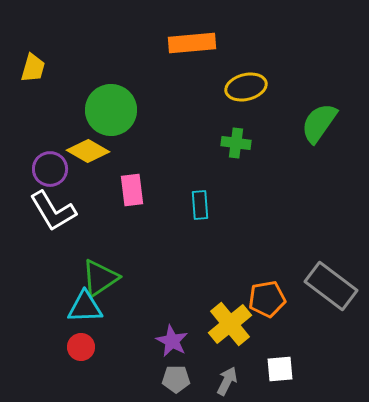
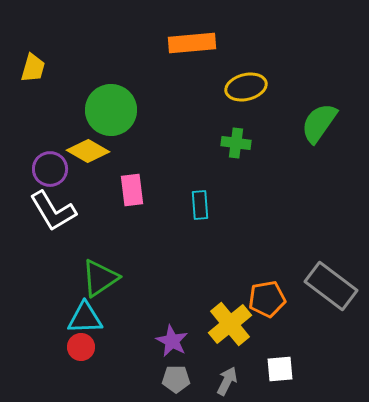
cyan triangle: moved 11 px down
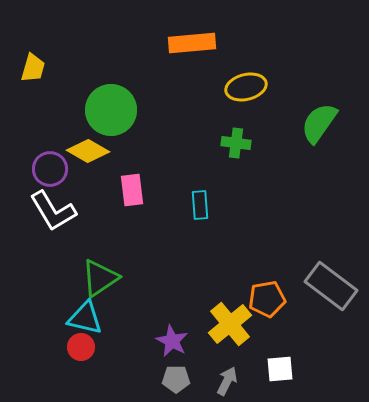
cyan triangle: rotated 15 degrees clockwise
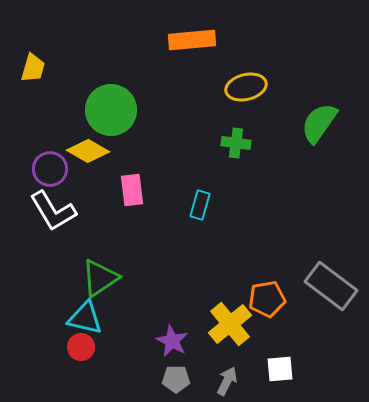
orange rectangle: moved 3 px up
cyan rectangle: rotated 20 degrees clockwise
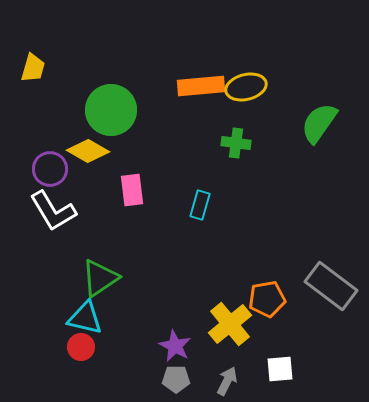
orange rectangle: moved 9 px right, 46 px down
purple star: moved 3 px right, 5 px down
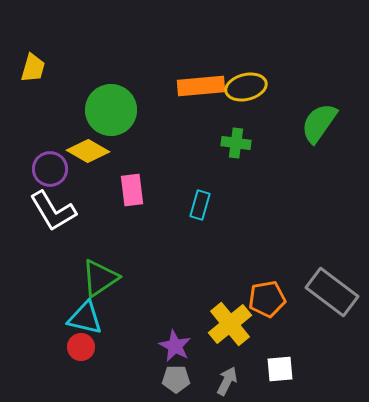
gray rectangle: moved 1 px right, 6 px down
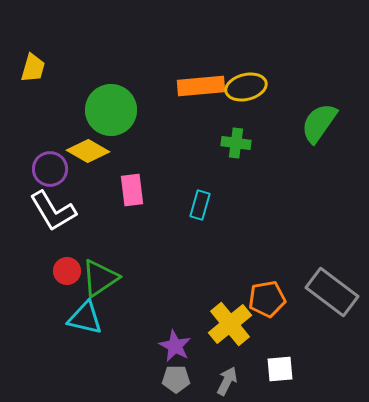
red circle: moved 14 px left, 76 px up
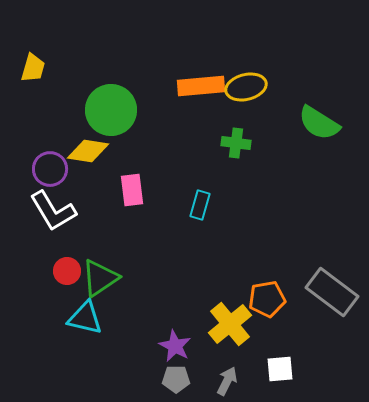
green semicircle: rotated 93 degrees counterclockwise
yellow diamond: rotated 21 degrees counterclockwise
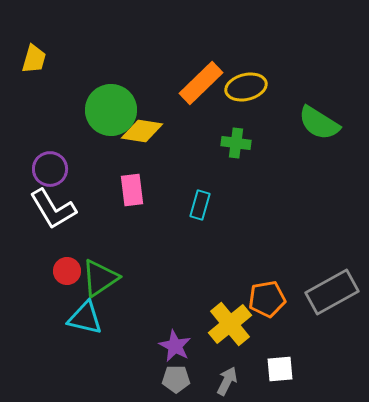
yellow trapezoid: moved 1 px right, 9 px up
orange rectangle: moved 3 px up; rotated 39 degrees counterclockwise
yellow diamond: moved 54 px right, 20 px up
white L-shape: moved 2 px up
gray rectangle: rotated 66 degrees counterclockwise
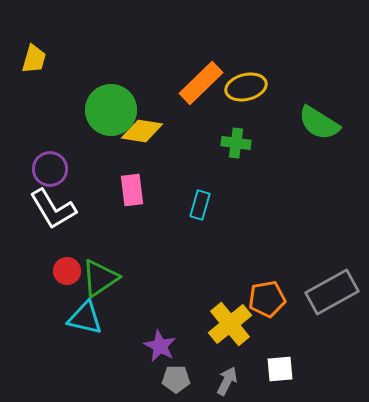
purple star: moved 15 px left
